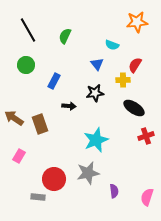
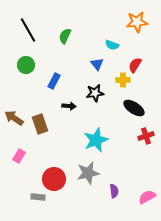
pink semicircle: rotated 42 degrees clockwise
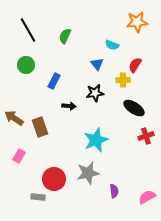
brown rectangle: moved 3 px down
